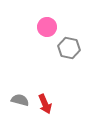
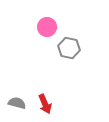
gray semicircle: moved 3 px left, 3 px down
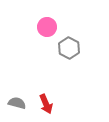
gray hexagon: rotated 15 degrees clockwise
red arrow: moved 1 px right
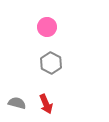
gray hexagon: moved 18 px left, 15 px down
